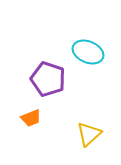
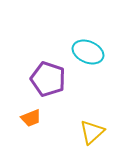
yellow triangle: moved 3 px right, 2 px up
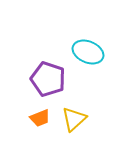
orange trapezoid: moved 9 px right
yellow triangle: moved 18 px left, 13 px up
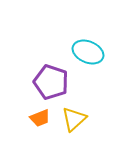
purple pentagon: moved 3 px right, 3 px down
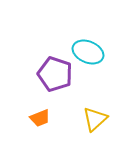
purple pentagon: moved 4 px right, 8 px up
yellow triangle: moved 21 px right
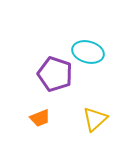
cyan ellipse: rotated 8 degrees counterclockwise
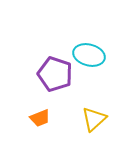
cyan ellipse: moved 1 px right, 3 px down
yellow triangle: moved 1 px left
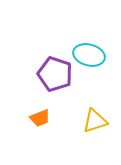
yellow triangle: moved 1 px right, 2 px down; rotated 24 degrees clockwise
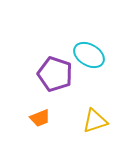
cyan ellipse: rotated 16 degrees clockwise
